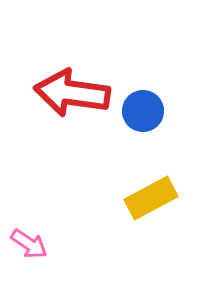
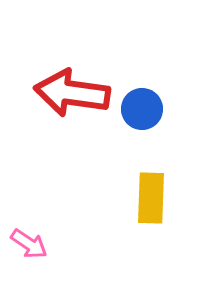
blue circle: moved 1 px left, 2 px up
yellow rectangle: rotated 60 degrees counterclockwise
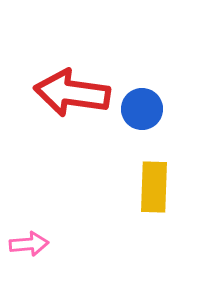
yellow rectangle: moved 3 px right, 11 px up
pink arrow: rotated 39 degrees counterclockwise
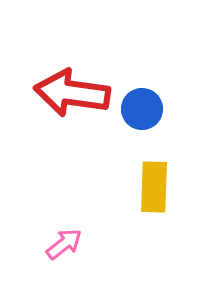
pink arrow: moved 35 px right; rotated 33 degrees counterclockwise
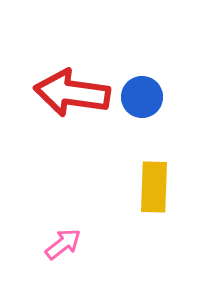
blue circle: moved 12 px up
pink arrow: moved 1 px left
